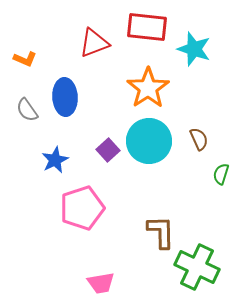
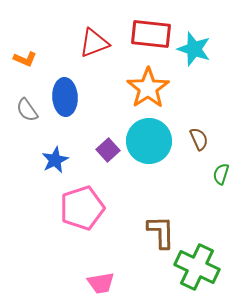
red rectangle: moved 4 px right, 7 px down
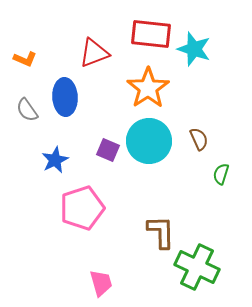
red triangle: moved 10 px down
purple square: rotated 25 degrees counterclockwise
pink trapezoid: rotated 96 degrees counterclockwise
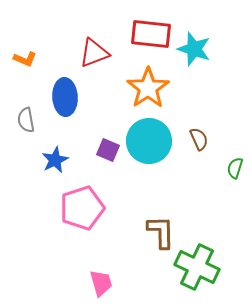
gray semicircle: moved 1 px left, 10 px down; rotated 25 degrees clockwise
green semicircle: moved 14 px right, 6 px up
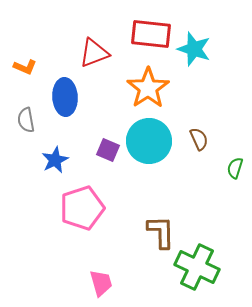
orange L-shape: moved 8 px down
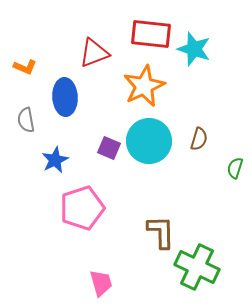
orange star: moved 4 px left, 2 px up; rotated 9 degrees clockwise
brown semicircle: rotated 40 degrees clockwise
purple square: moved 1 px right, 2 px up
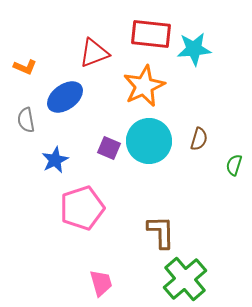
cyan star: rotated 24 degrees counterclockwise
blue ellipse: rotated 57 degrees clockwise
green semicircle: moved 1 px left, 3 px up
green cross: moved 12 px left, 12 px down; rotated 24 degrees clockwise
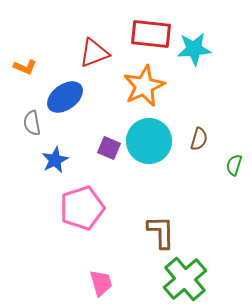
gray semicircle: moved 6 px right, 3 px down
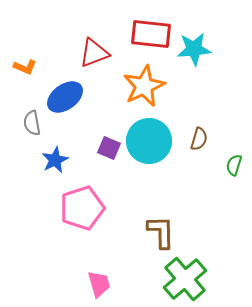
pink trapezoid: moved 2 px left, 1 px down
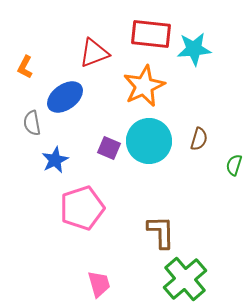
orange L-shape: rotated 95 degrees clockwise
